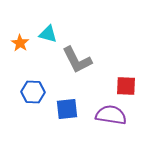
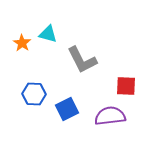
orange star: moved 2 px right
gray L-shape: moved 5 px right
blue hexagon: moved 1 px right, 2 px down
blue square: rotated 20 degrees counterclockwise
purple semicircle: moved 1 px left, 1 px down; rotated 16 degrees counterclockwise
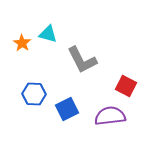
red square: rotated 25 degrees clockwise
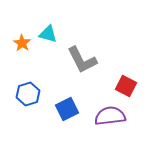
blue hexagon: moved 6 px left; rotated 20 degrees counterclockwise
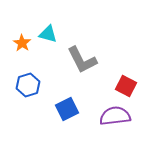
blue hexagon: moved 9 px up
purple semicircle: moved 5 px right
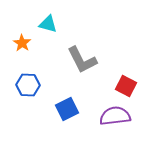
cyan triangle: moved 10 px up
blue hexagon: rotated 20 degrees clockwise
